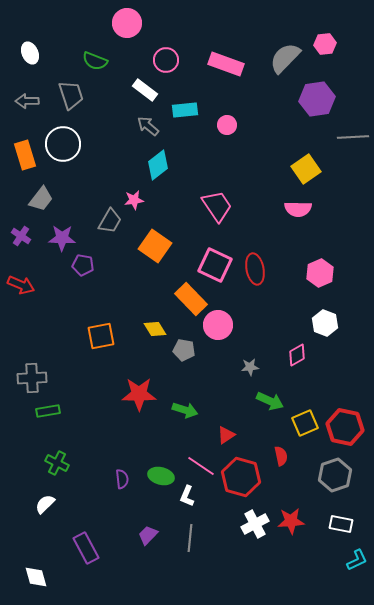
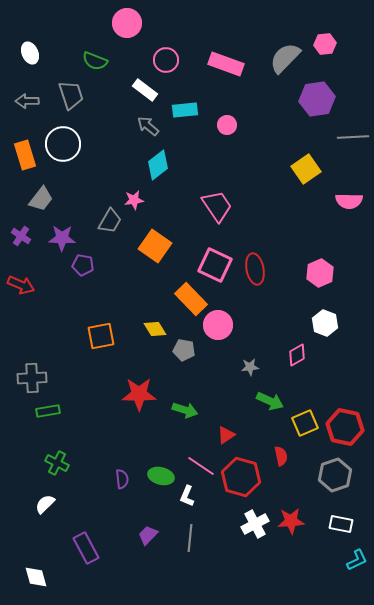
pink semicircle at (298, 209): moved 51 px right, 8 px up
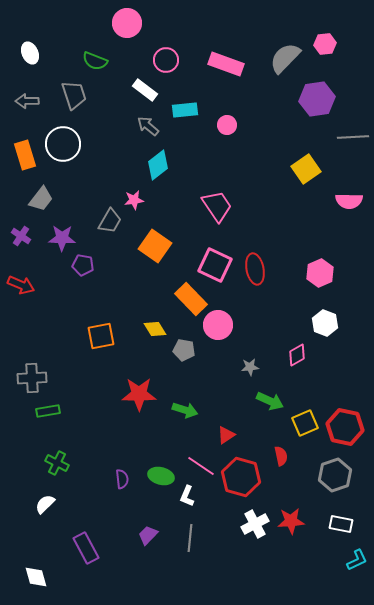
gray trapezoid at (71, 95): moved 3 px right
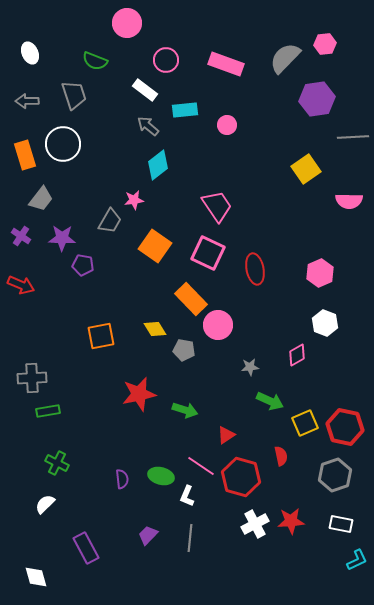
pink square at (215, 265): moved 7 px left, 12 px up
red star at (139, 394): rotated 12 degrees counterclockwise
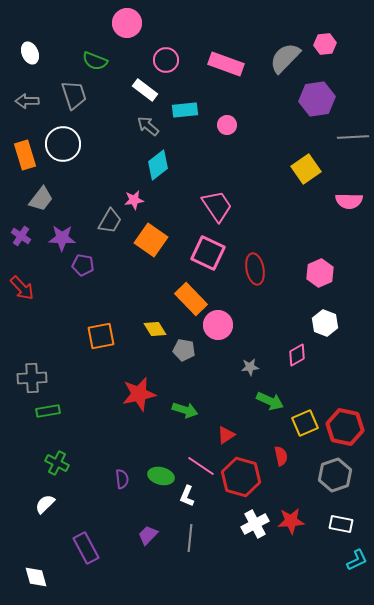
orange square at (155, 246): moved 4 px left, 6 px up
red arrow at (21, 285): moved 1 px right, 3 px down; rotated 24 degrees clockwise
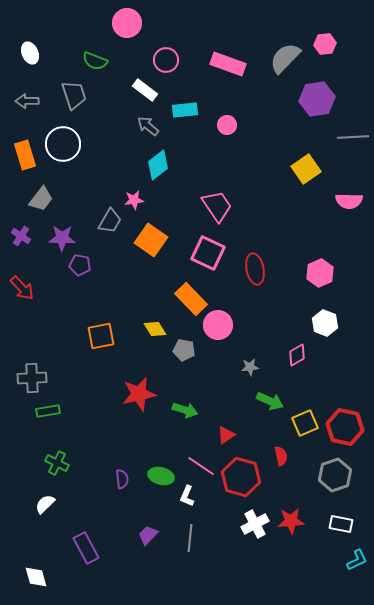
pink rectangle at (226, 64): moved 2 px right
purple pentagon at (83, 265): moved 3 px left
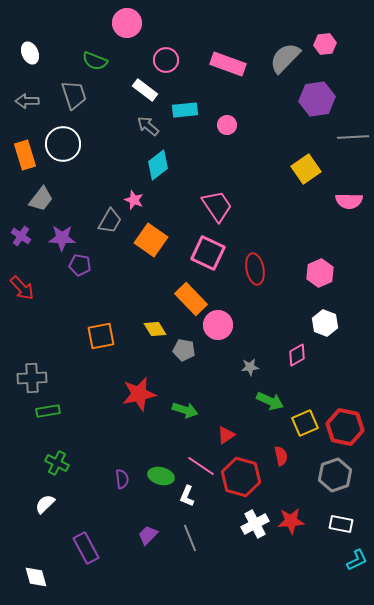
pink star at (134, 200): rotated 30 degrees clockwise
gray line at (190, 538): rotated 28 degrees counterclockwise
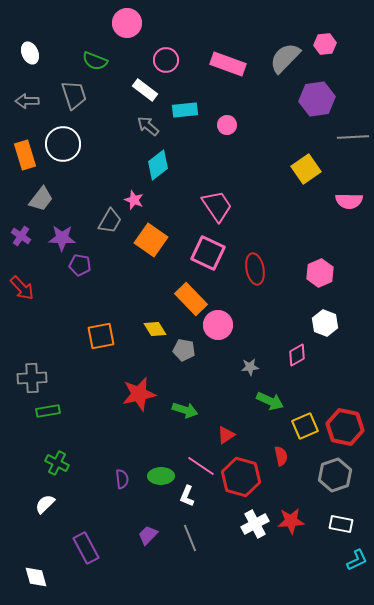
yellow square at (305, 423): moved 3 px down
green ellipse at (161, 476): rotated 15 degrees counterclockwise
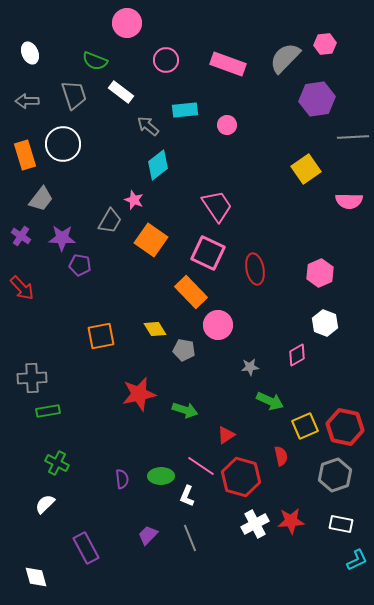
white rectangle at (145, 90): moved 24 px left, 2 px down
orange rectangle at (191, 299): moved 7 px up
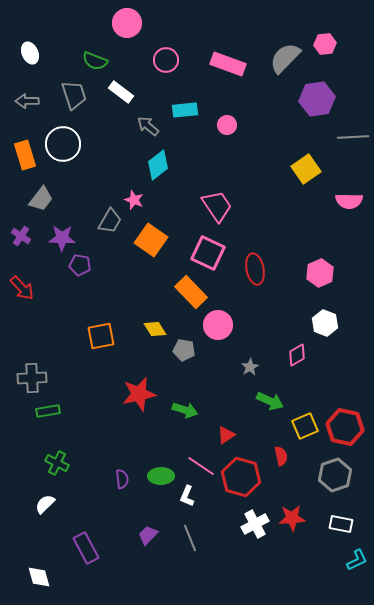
gray star at (250, 367): rotated 24 degrees counterclockwise
red star at (291, 521): moved 1 px right, 3 px up
white diamond at (36, 577): moved 3 px right
